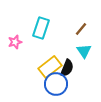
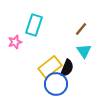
cyan rectangle: moved 7 px left, 3 px up
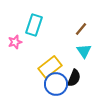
black semicircle: moved 7 px right, 10 px down
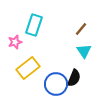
yellow rectangle: moved 22 px left, 1 px down
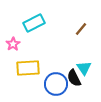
cyan rectangle: moved 2 px up; rotated 45 degrees clockwise
pink star: moved 2 px left, 2 px down; rotated 16 degrees counterclockwise
cyan triangle: moved 17 px down
yellow rectangle: rotated 35 degrees clockwise
black semicircle: rotated 132 degrees clockwise
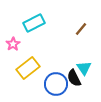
yellow rectangle: rotated 35 degrees counterclockwise
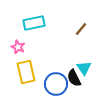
cyan rectangle: rotated 15 degrees clockwise
pink star: moved 5 px right, 3 px down; rotated 16 degrees counterclockwise
yellow rectangle: moved 2 px left, 4 px down; rotated 65 degrees counterclockwise
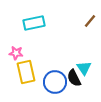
brown line: moved 9 px right, 8 px up
pink star: moved 2 px left, 6 px down; rotated 16 degrees counterclockwise
blue circle: moved 1 px left, 2 px up
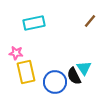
black semicircle: moved 2 px up
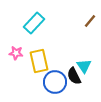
cyan rectangle: rotated 35 degrees counterclockwise
cyan triangle: moved 2 px up
yellow rectangle: moved 13 px right, 11 px up
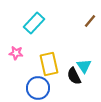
yellow rectangle: moved 10 px right, 3 px down
blue circle: moved 17 px left, 6 px down
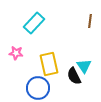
brown line: rotated 32 degrees counterclockwise
